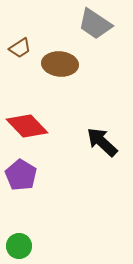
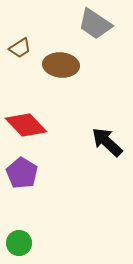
brown ellipse: moved 1 px right, 1 px down
red diamond: moved 1 px left, 1 px up
black arrow: moved 5 px right
purple pentagon: moved 1 px right, 2 px up
green circle: moved 3 px up
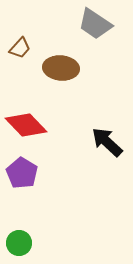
brown trapezoid: rotated 15 degrees counterclockwise
brown ellipse: moved 3 px down
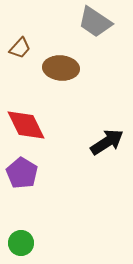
gray trapezoid: moved 2 px up
red diamond: rotated 18 degrees clockwise
black arrow: rotated 104 degrees clockwise
green circle: moved 2 px right
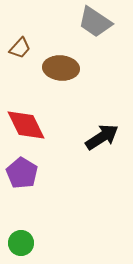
black arrow: moved 5 px left, 5 px up
